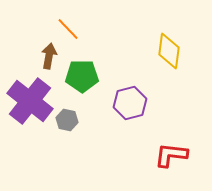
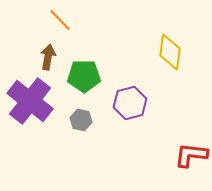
orange line: moved 8 px left, 9 px up
yellow diamond: moved 1 px right, 1 px down
brown arrow: moved 1 px left, 1 px down
green pentagon: moved 2 px right
gray hexagon: moved 14 px right
red L-shape: moved 20 px right
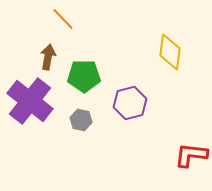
orange line: moved 3 px right, 1 px up
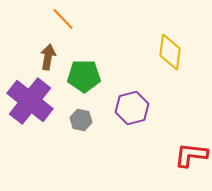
purple hexagon: moved 2 px right, 5 px down
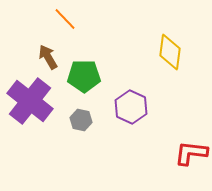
orange line: moved 2 px right
brown arrow: rotated 40 degrees counterclockwise
purple hexagon: moved 1 px left, 1 px up; rotated 20 degrees counterclockwise
red L-shape: moved 2 px up
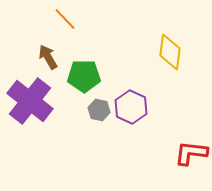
gray hexagon: moved 18 px right, 10 px up
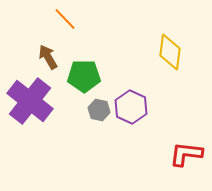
red L-shape: moved 5 px left, 1 px down
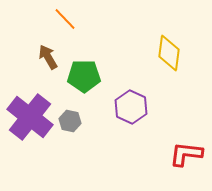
yellow diamond: moved 1 px left, 1 px down
purple cross: moved 16 px down
gray hexagon: moved 29 px left, 11 px down
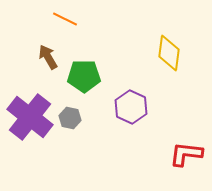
orange line: rotated 20 degrees counterclockwise
gray hexagon: moved 3 px up
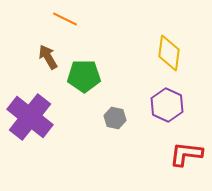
purple hexagon: moved 36 px right, 2 px up
gray hexagon: moved 45 px right
